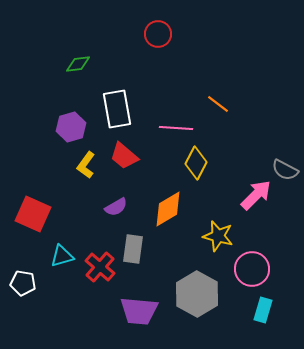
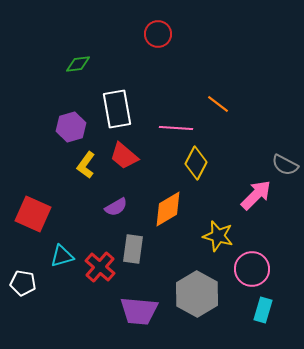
gray semicircle: moved 5 px up
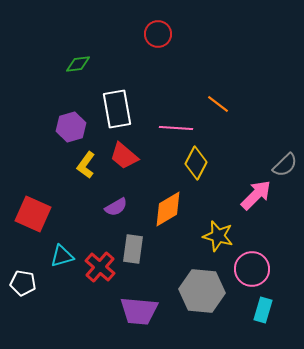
gray semicircle: rotated 72 degrees counterclockwise
gray hexagon: moved 5 px right, 3 px up; rotated 24 degrees counterclockwise
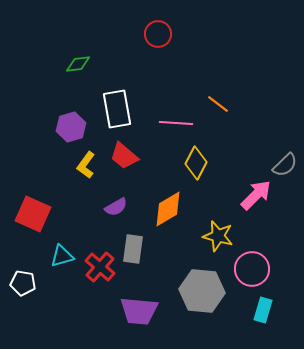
pink line: moved 5 px up
